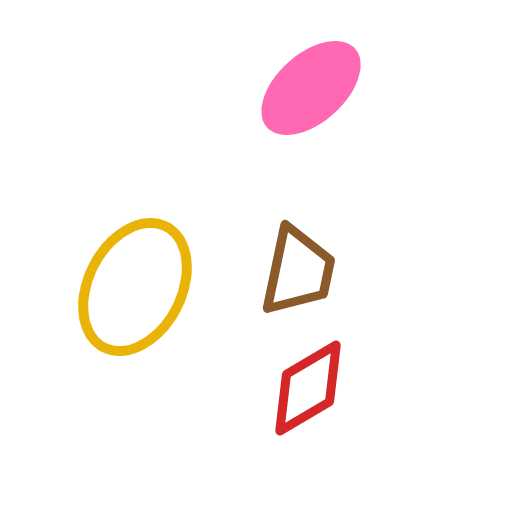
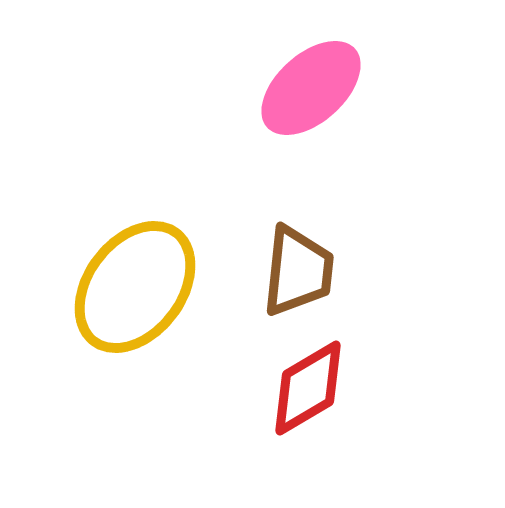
brown trapezoid: rotated 6 degrees counterclockwise
yellow ellipse: rotated 10 degrees clockwise
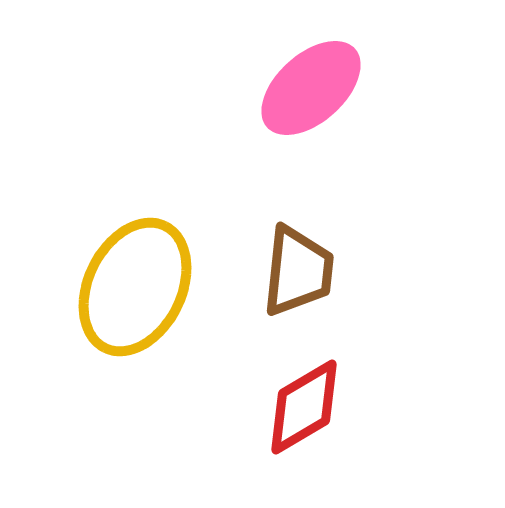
yellow ellipse: rotated 11 degrees counterclockwise
red diamond: moved 4 px left, 19 px down
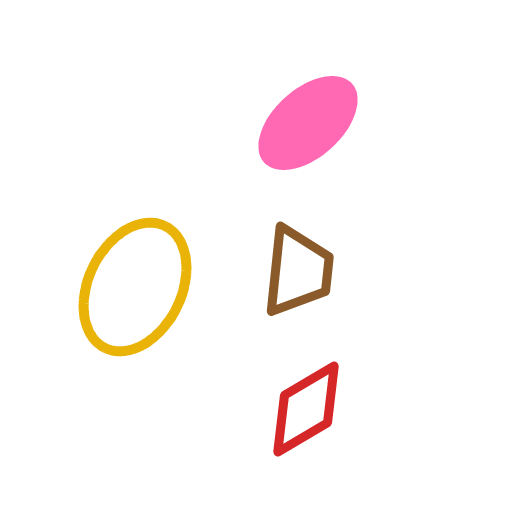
pink ellipse: moved 3 px left, 35 px down
red diamond: moved 2 px right, 2 px down
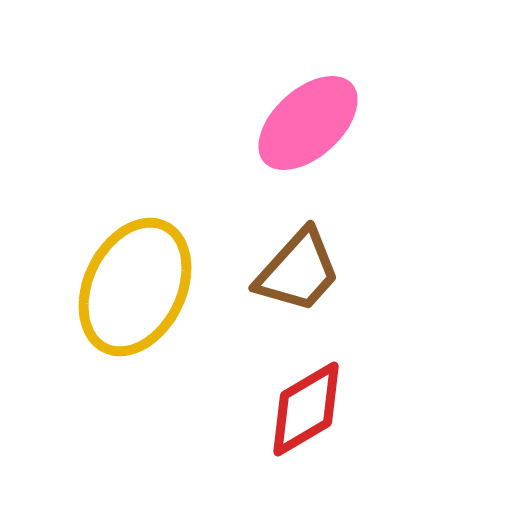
brown trapezoid: rotated 36 degrees clockwise
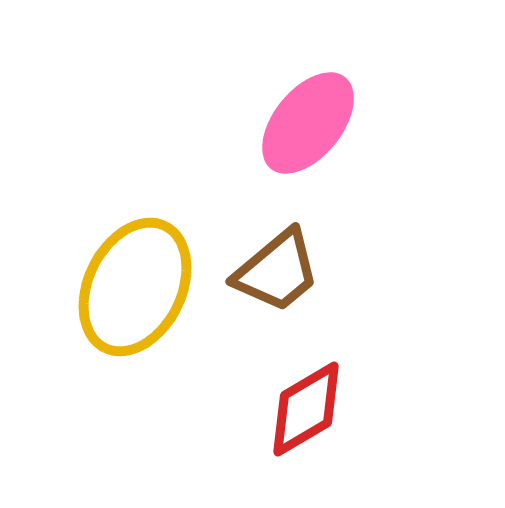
pink ellipse: rotated 9 degrees counterclockwise
brown trapezoid: moved 21 px left; rotated 8 degrees clockwise
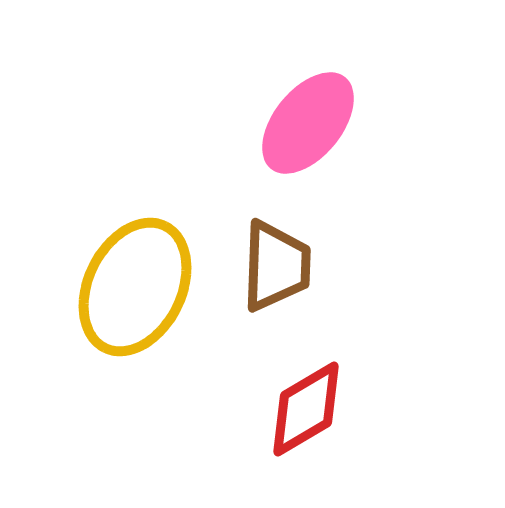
brown trapezoid: moved 1 px left, 5 px up; rotated 48 degrees counterclockwise
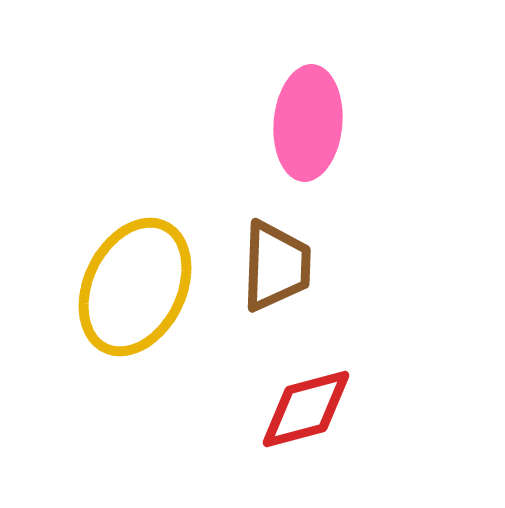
pink ellipse: rotated 34 degrees counterclockwise
red diamond: rotated 16 degrees clockwise
